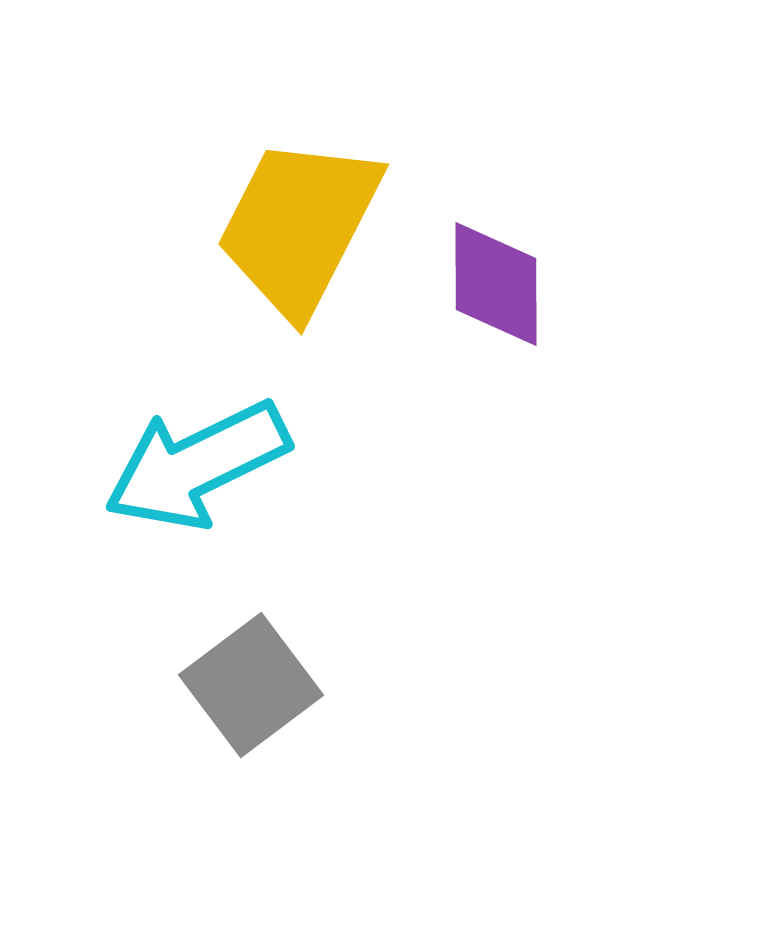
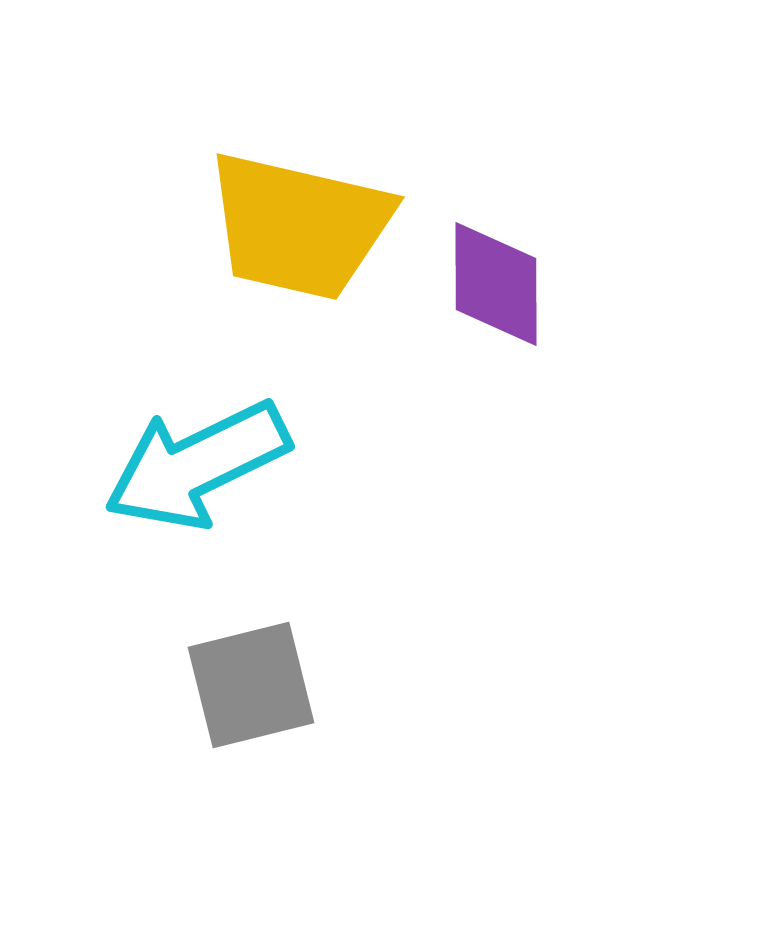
yellow trapezoid: rotated 104 degrees counterclockwise
gray square: rotated 23 degrees clockwise
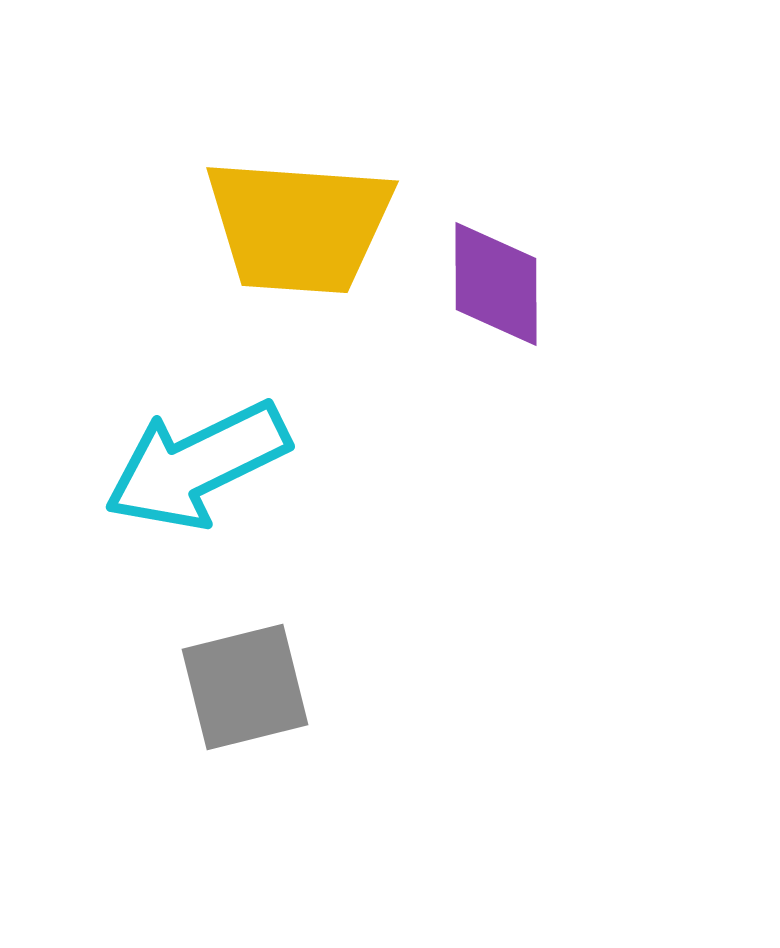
yellow trapezoid: rotated 9 degrees counterclockwise
gray square: moved 6 px left, 2 px down
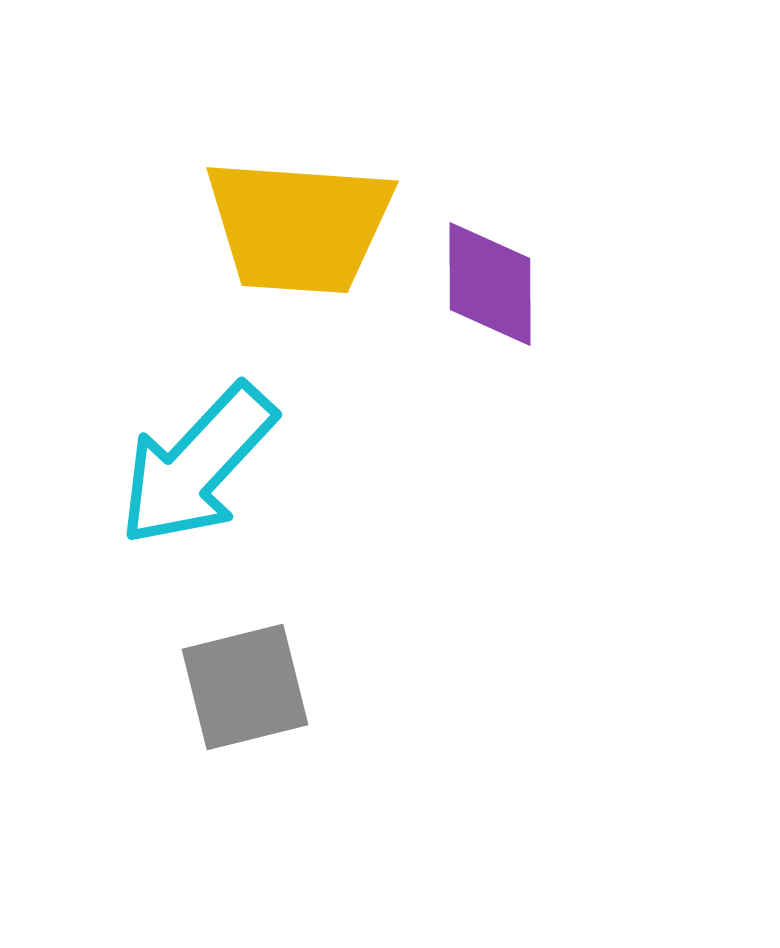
purple diamond: moved 6 px left
cyan arrow: rotated 21 degrees counterclockwise
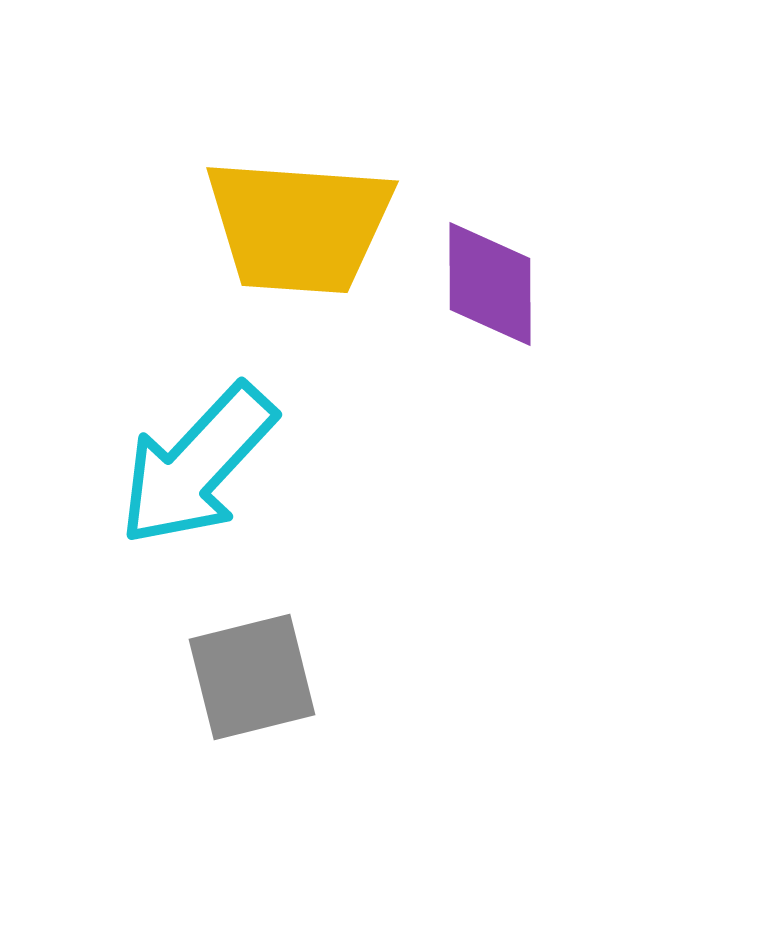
gray square: moved 7 px right, 10 px up
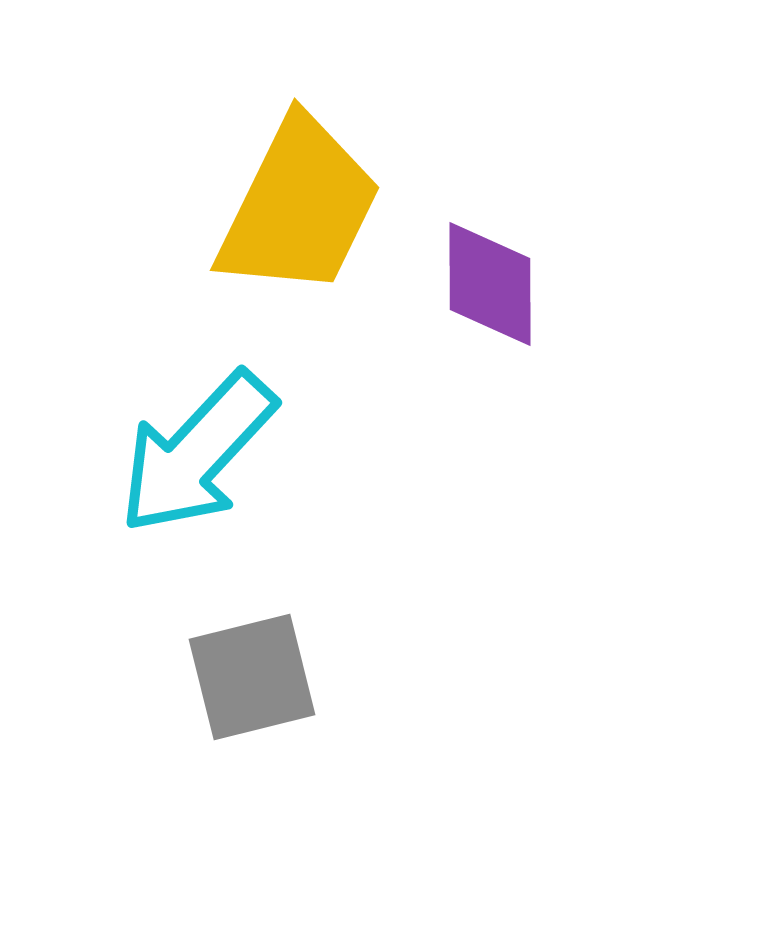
yellow trapezoid: moved 19 px up; rotated 68 degrees counterclockwise
cyan arrow: moved 12 px up
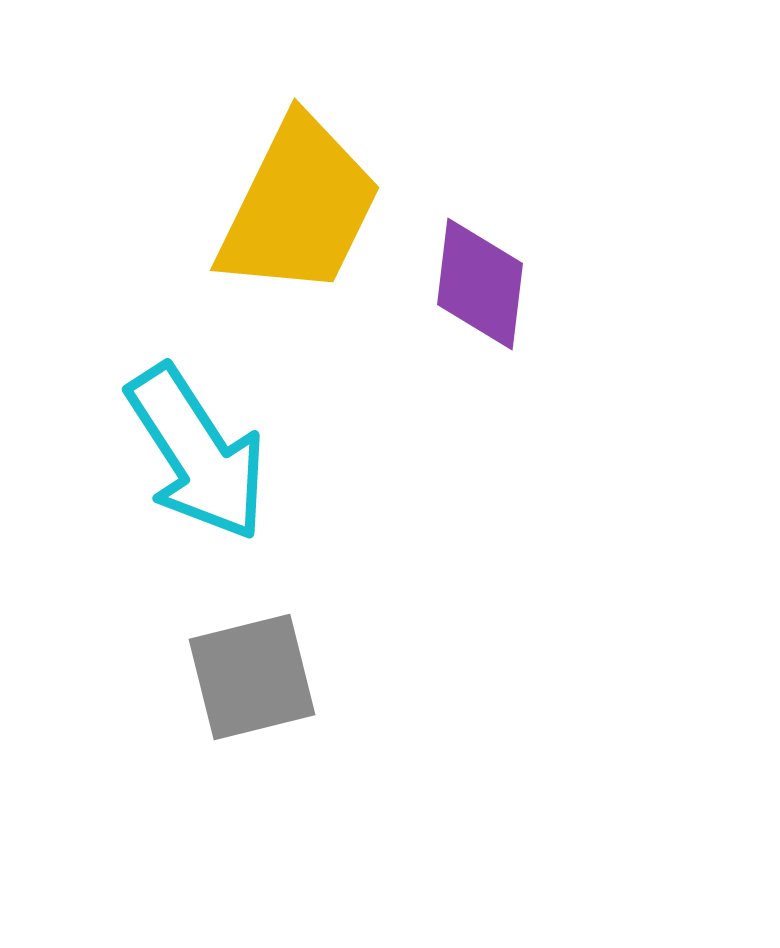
purple diamond: moved 10 px left; rotated 7 degrees clockwise
cyan arrow: rotated 76 degrees counterclockwise
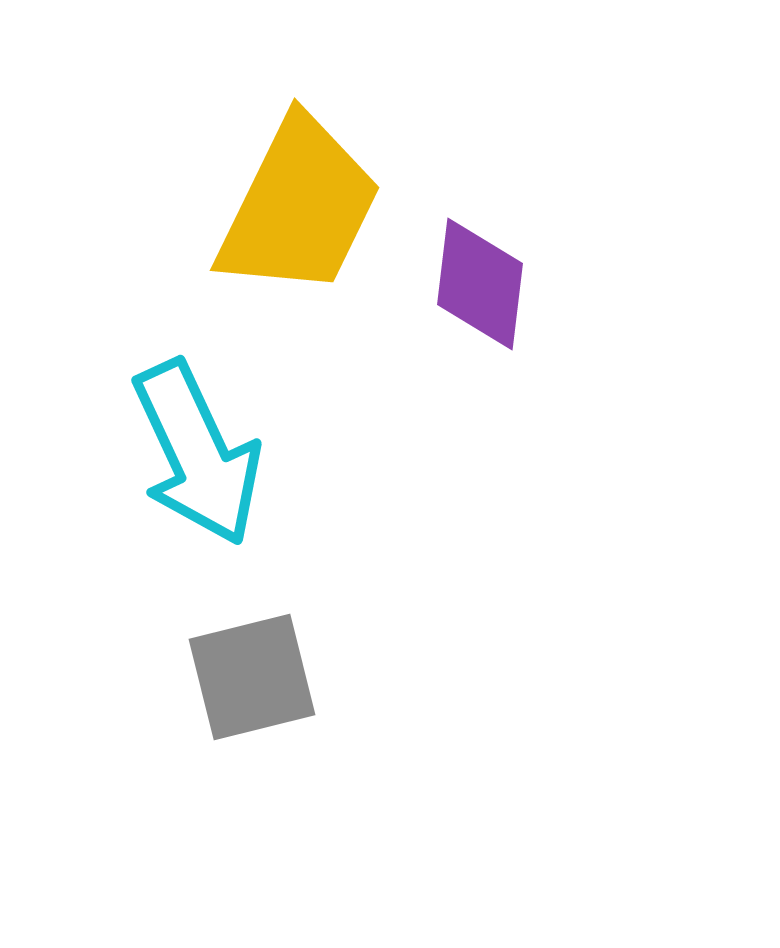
cyan arrow: rotated 8 degrees clockwise
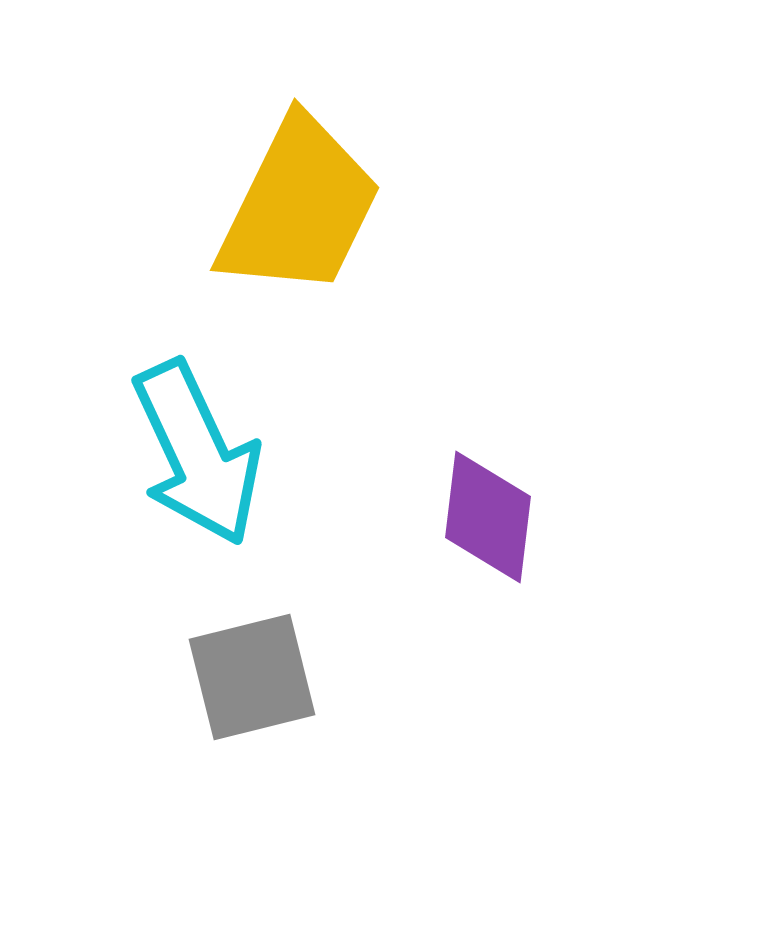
purple diamond: moved 8 px right, 233 px down
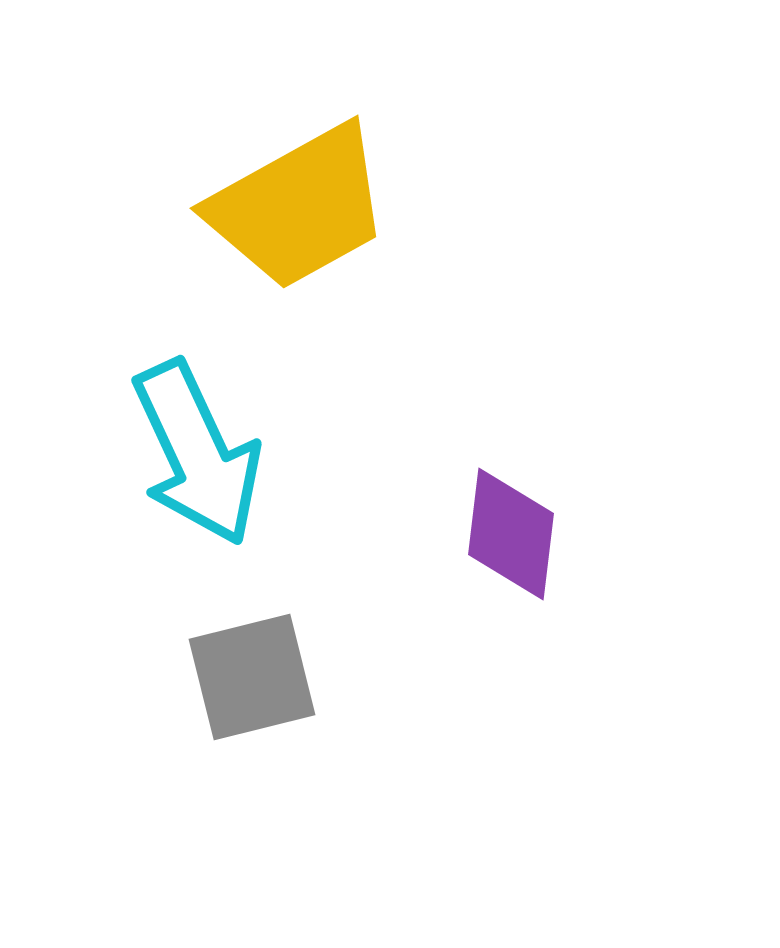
yellow trapezoid: rotated 35 degrees clockwise
purple diamond: moved 23 px right, 17 px down
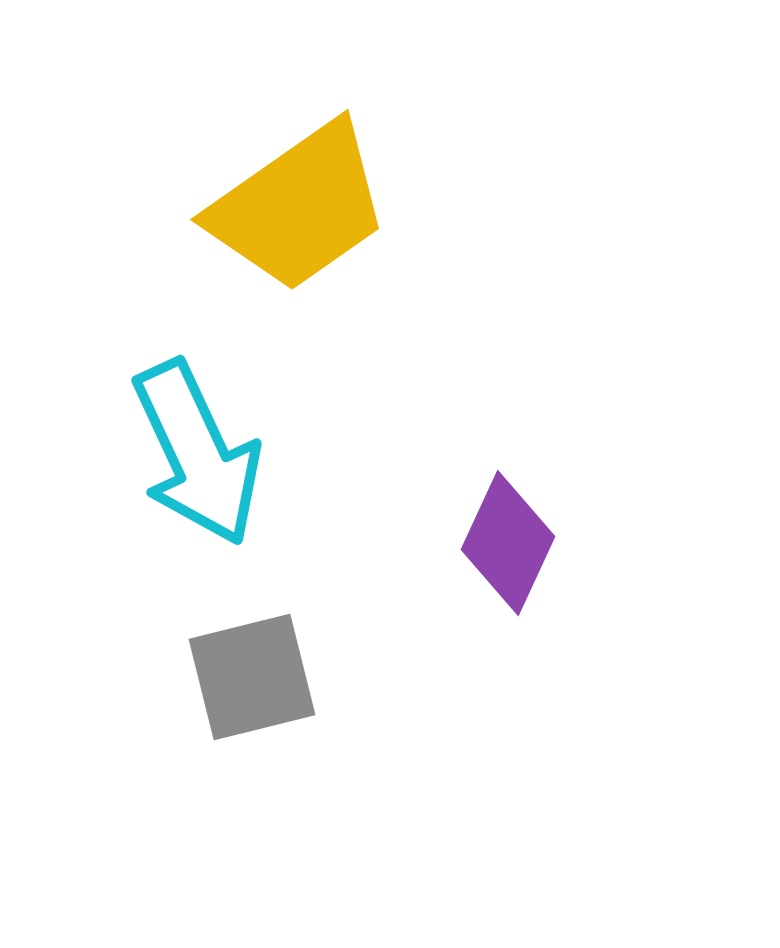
yellow trapezoid: rotated 6 degrees counterclockwise
purple diamond: moved 3 px left, 9 px down; rotated 18 degrees clockwise
